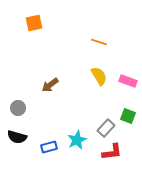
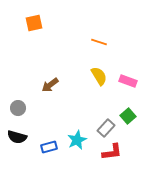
green square: rotated 28 degrees clockwise
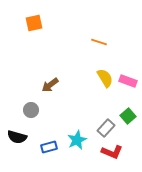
yellow semicircle: moved 6 px right, 2 px down
gray circle: moved 13 px right, 2 px down
red L-shape: rotated 30 degrees clockwise
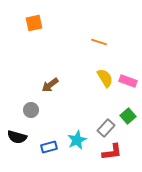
red L-shape: rotated 30 degrees counterclockwise
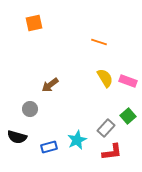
gray circle: moved 1 px left, 1 px up
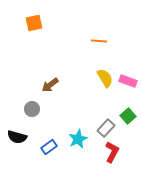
orange line: moved 1 px up; rotated 14 degrees counterclockwise
gray circle: moved 2 px right
cyan star: moved 1 px right, 1 px up
blue rectangle: rotated 21 degrees counterclockwise
red L-shape: rotated 55 degrees counterclockwise
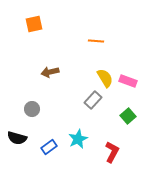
orange square: moved 1 px down
orange line: moved 3 px left
brown arrow: moved 13 px up; rotated 24 degrees clockwise
gray rectangle: moved 13 px left, 28 px up
black semicircle: moved 1 px down
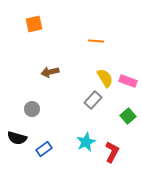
cyan star: moved 8 px right, 3 px down
blue rectangle: moved 5 px left, 2 px down
